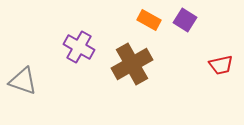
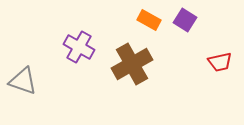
red trapezoid: moved 1 px left, 3 px up
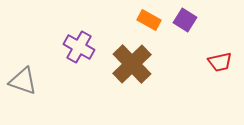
brown cross: rotated 15 degrees counterclockwise
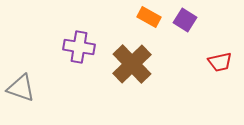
orange rectangle: moved 3 px up
purple cross: rotated 20 degrees counterclockwise
gray triangle: moved 2 px left, 7 px down
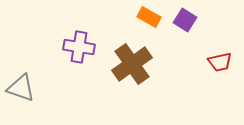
brown cross: rotated 9 degrees clockwise
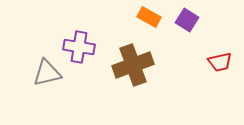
purple square: moved 2 px right
brown cross: moved 1 px right, 1 px down; rotated 15 degrees clockwise
gray triangle: moved 26 px right, 15 px up; rotated 32 degrees counterclockwise
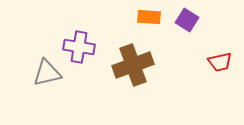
orange rectangle: rotated 25 degrees counterclockwise
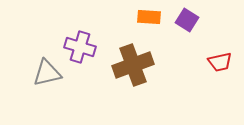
purple cross: moved 1 px right; rotated 8 degrees clockwise
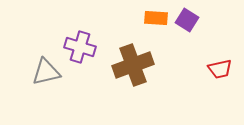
orange rectangle: moved 7 px right, 1 px down
red trapezoid: moved 7 px down
gray triangle: moved 1 px left, 1 px up
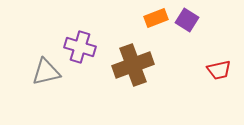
orange rectangle: rotated 25 degrees counterclockwise
red trapezoid: moved 1 px left, 1 px down
